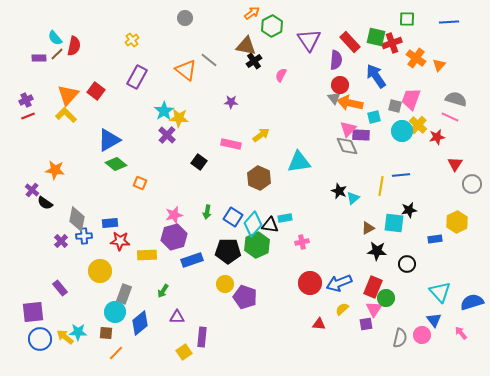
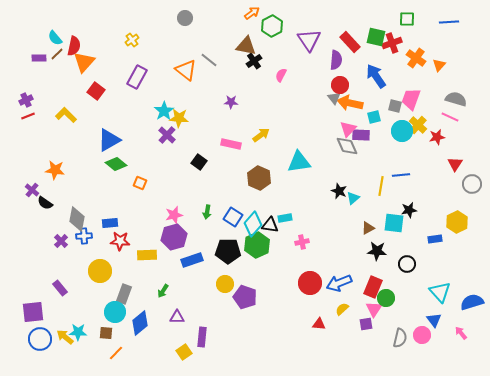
orange triangle at (68, 95): moved 16 px right, 33 px up
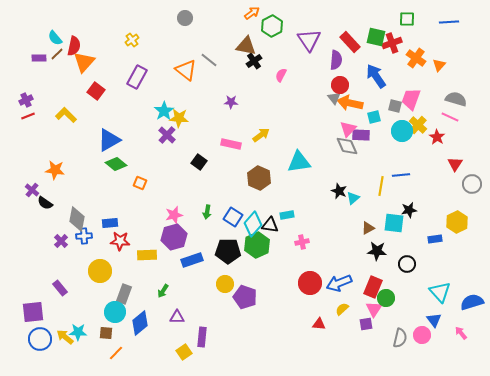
red star at (437, 137): rotated 28 degrees counterclockwise
cyan rectangle at (285, 218): moved 2 px right, 3 px up
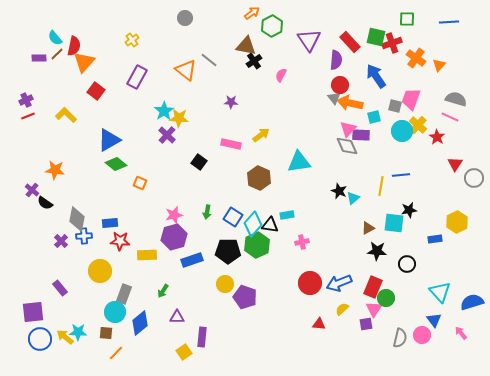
gray circle at (472, 184): moved 2 px right, 6 px up
